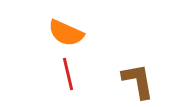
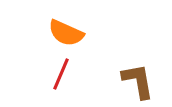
red line: moved 7 px left; rotated 36 degrees clockwise
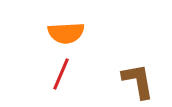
orange semicircle: rotated 27 degrees counterclockwise
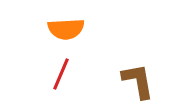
orange semicircle: moved 4 px up
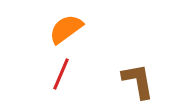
orange semicircle: rotated 147 degrees clockwise
